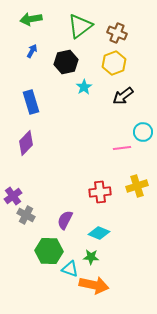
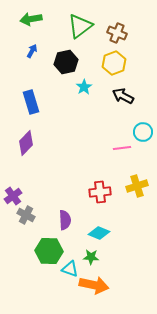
black arrow: rotated 65 degrees clockwise
purple semicircle: rotated 150 degrees clockwise
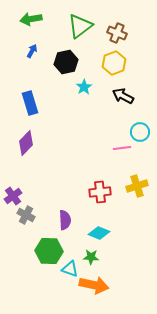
blue rectangle: moved 1 px left, 1 px down
cyan circle: moved 3 px left
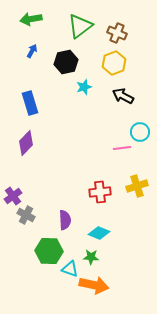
cyan star: rotated 14 degrees clockwise
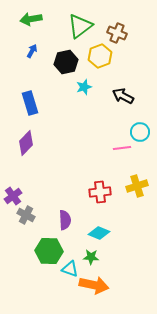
yellow hexagon: moved 14 px left, 7 px up
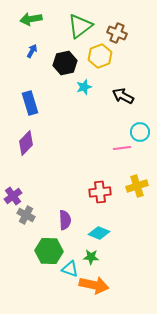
black hexagon: moved 1 px left, 1 px down
